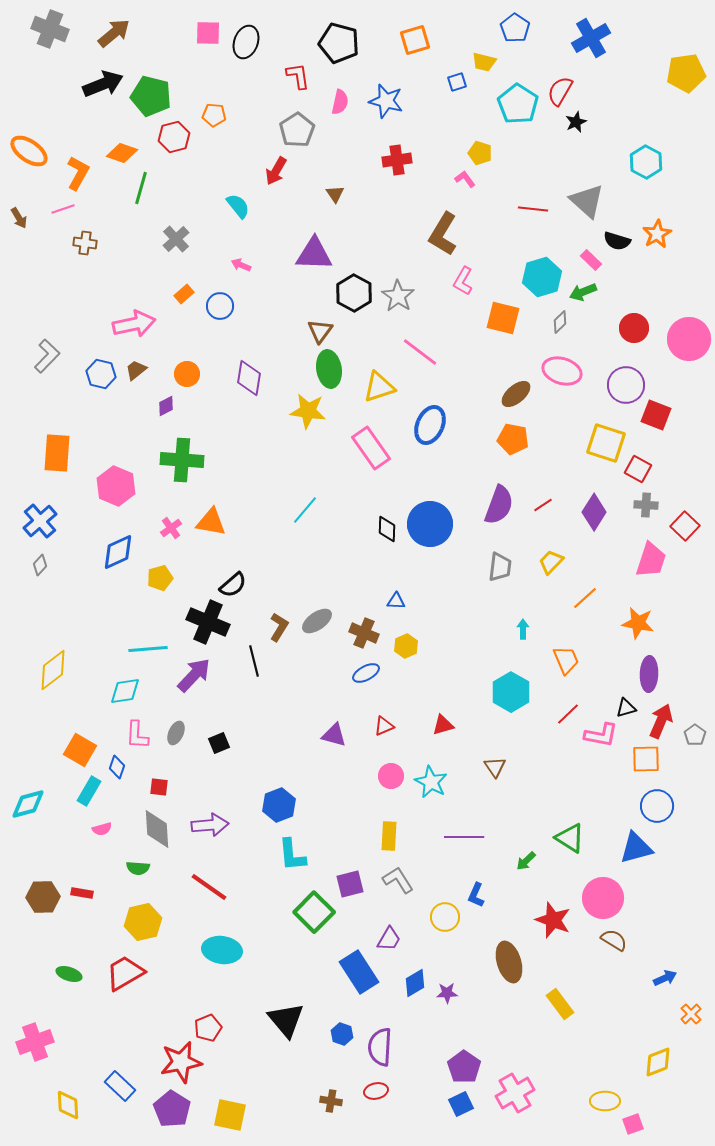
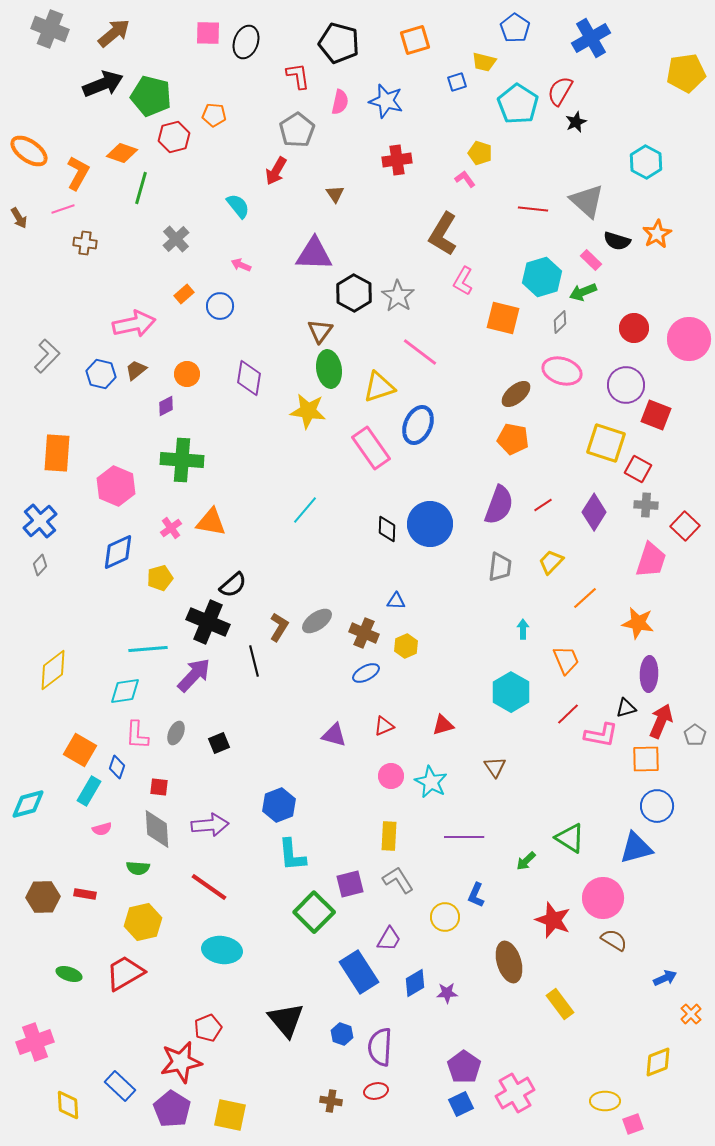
blue ellipse at (430, 425): moved 12 px left
red rectangle at (82, 893): moved 3 px right, 1 px down
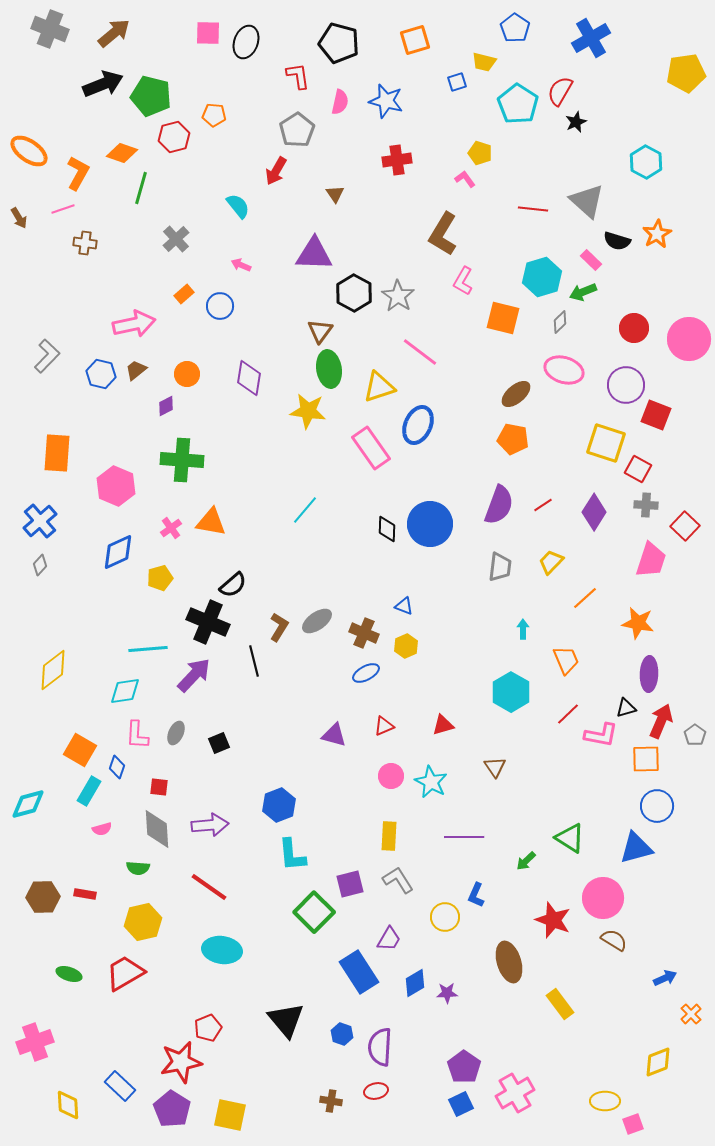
pink ellipse at (562, 371): moved 2 px right, 1 px up
blue triangle at (396, 601): moved 8 px right, 5 px down; rotated 18 degrees clockwise
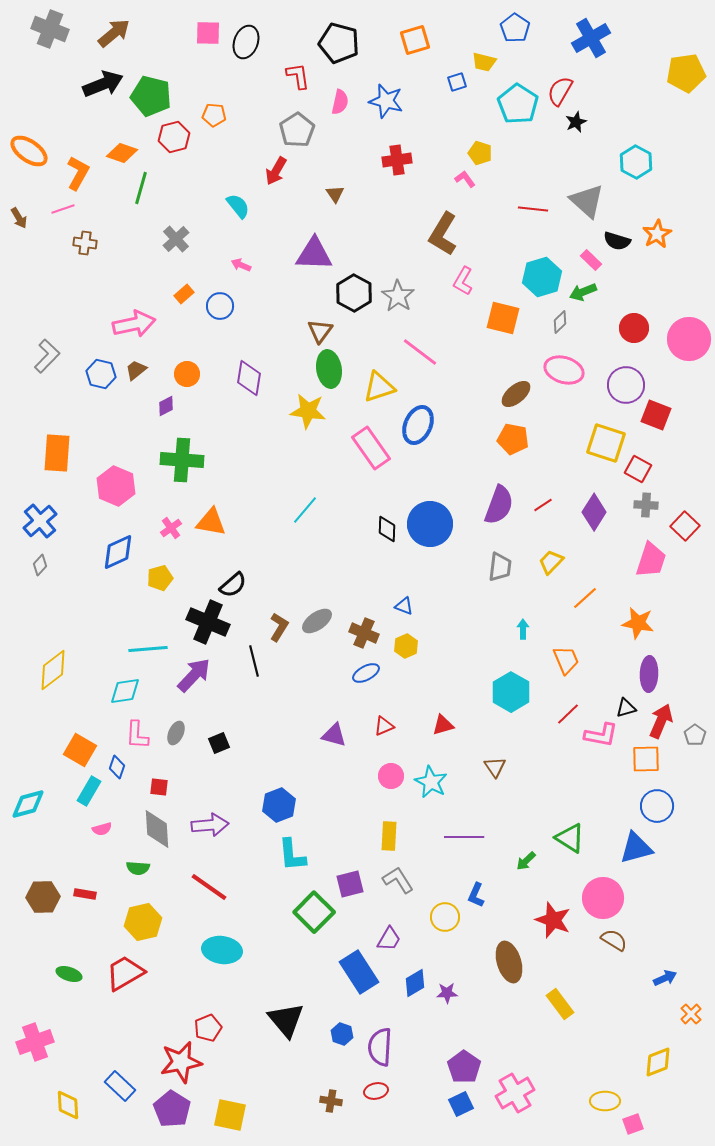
cyan hexagon at (646, 162): moved 10 px left
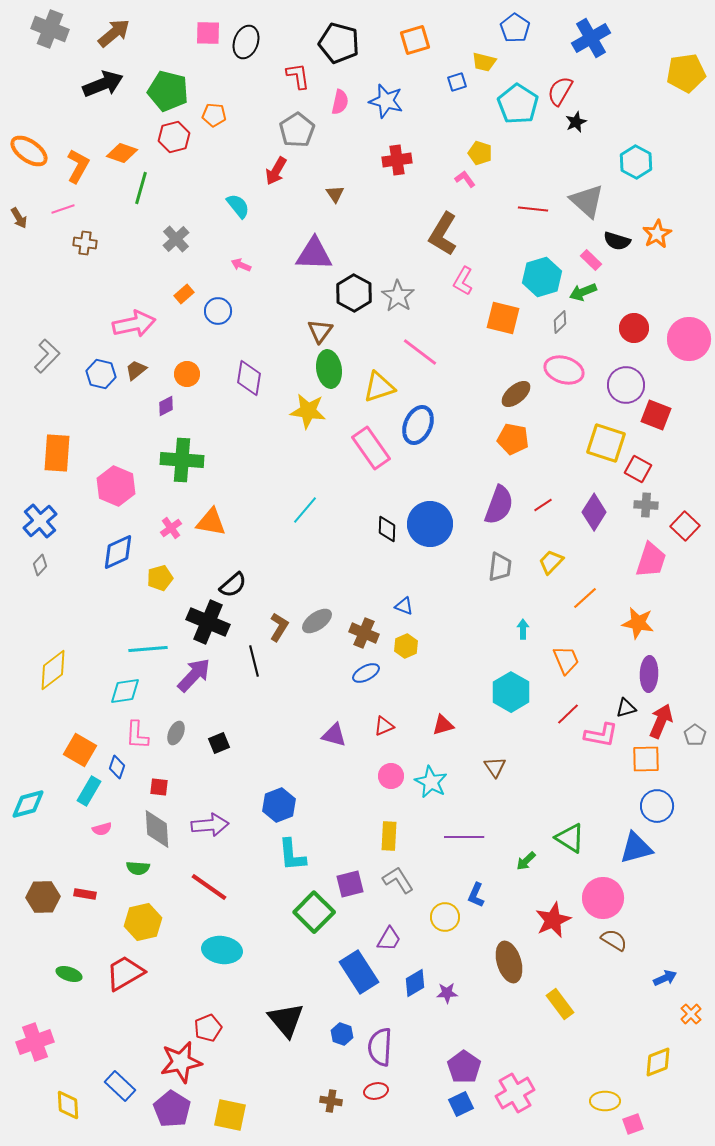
green pentagon at (151, 96): moved 17 px right, 5 px up
orange L-shape at (78, 173): moved 7 px up
blue circle at (220, 306): moved 2 px left, 5 px down
red star at (553, 920): rotated 27 degrees clockwise
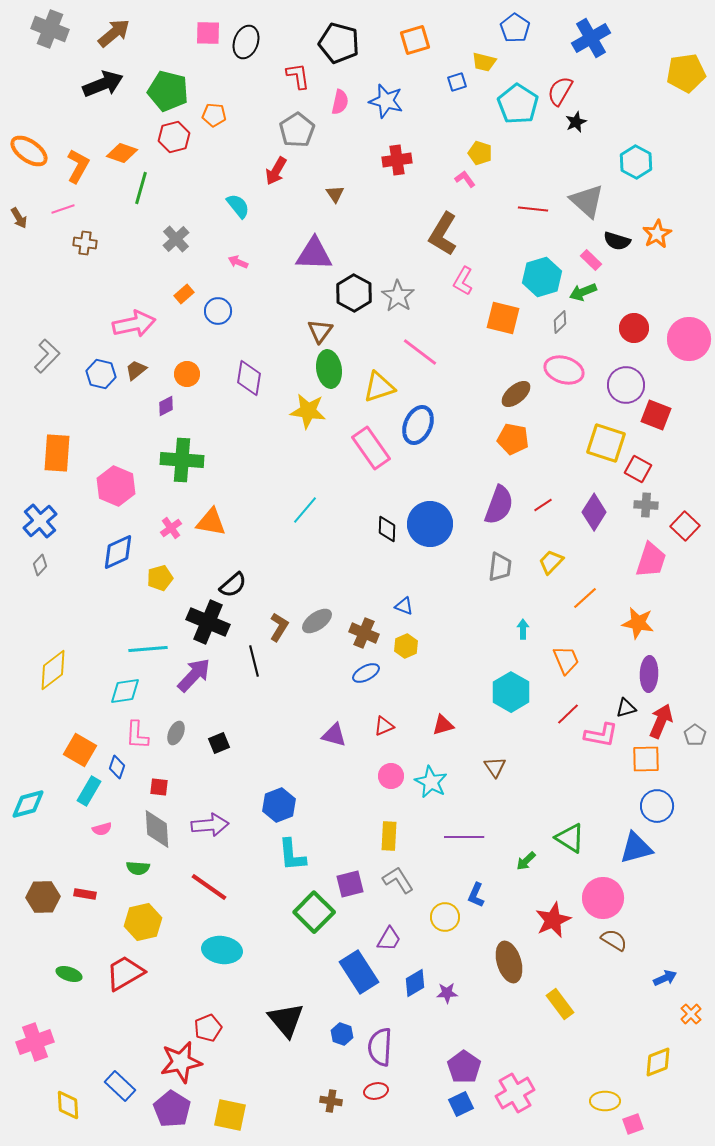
pink arrow at (241, 265): moved 3 px left, 3 px up
